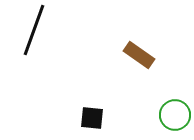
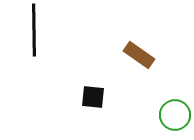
black line: rotated 21 degrees counterclockwise
black square: moved 1 px right, 21 px up
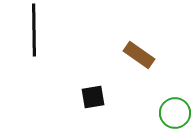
black square: rotated 15 degrees counterclockwise
green circle: moved 2 px up
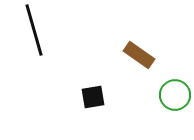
black line: rotated 15 degrees counterclockwise
green circle: moved 18 px up
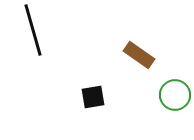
black line: moved 1 px left
